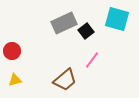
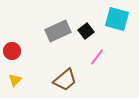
gray rectangle: moved 6 px left, 8 px down
pink line: moved 5 px right, 3 px up
yellow triangle: rotated 32 degrees counterclockwise
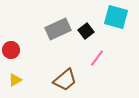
cyan square: moved 1 px left, 2 px up
gray rectangle: moved 2 px up
red circle: moved 1 px left, 1 px up
pink line: moved 1 px down
yellow triangle: rotated 16 degrees clockwise
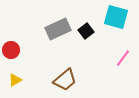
pink line: moved 26 px right
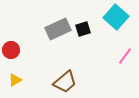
cyan square: rotated 25 degrees clockwise
black square: moved 3 px left, 2 px up; rotated 21 degrees clockwise
pink line: moved 2 px right, 2 px up
brown trapezoid: moved 2 px down
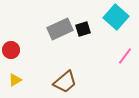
gray rectangle: moved 2 px right
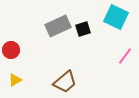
cyan square: rotated 15 degrees counterclockwise
gray rectangle: moved 2 px left, 3 px up
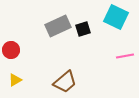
pink line: rotated 42 degrees clockwise
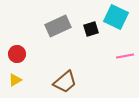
black square: moved 8 px right
red circle: moved 6 px right, 4 px down
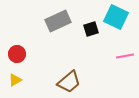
gray rectangle: moved 5 px up
brown trapezoid: moved 4 px right
